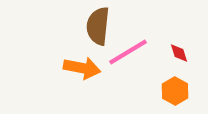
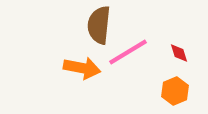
brown semicircle: moved 1 px right, 1 px up
orange hexagon: rotated 8 degrees clockwise
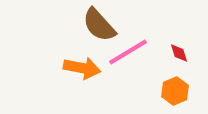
brown semicircle: rotated 48 degrees counterclockwise
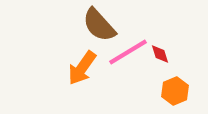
red diamond: moved 19 px left, 1 px down
orange arrow: rotated 114 degrees clockwise
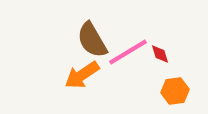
brown semicircle: moved 7 px left, 15 px down; rotated 12 degrees clockwise
orange arrow: moved 7 px down; rotated 21 degrees clockwise
orange hexagon: rotated 16 degrees clockwise
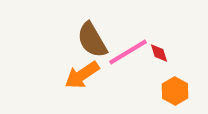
red diamond: moved 1 px left, 1 px up
orange hexagon: rotated 24 degrees counterclockwise
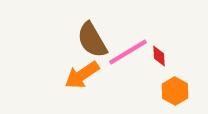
red diamond: moved 3 px down; rotated 15 degrees clockwise
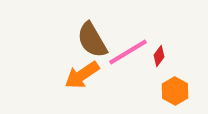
red diamond: rotated 40 degrees clockwise
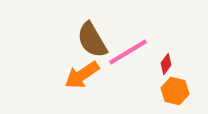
red diamond: moved 7 px right, 8 px down
orange hexagon: rotated 16 degrees counterclockwise
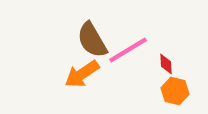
pink line: moved 2 px up
red diamond: rotated 40 degrees counterclockwise
orange arrow: moved 1 px up
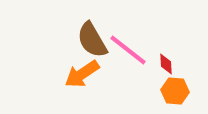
pink line: rotated 69 degrees clockwise
orange hexagon: rotated 8 degrees counterclockwise
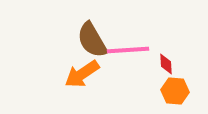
pink line: rotated 42 degrees counterclockwise
